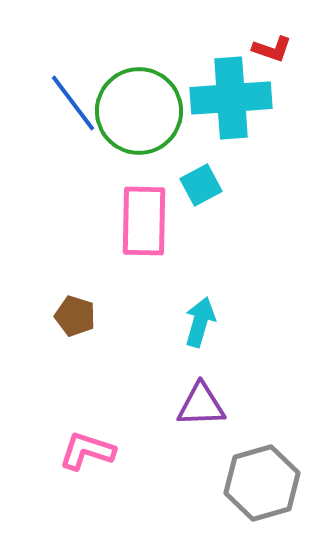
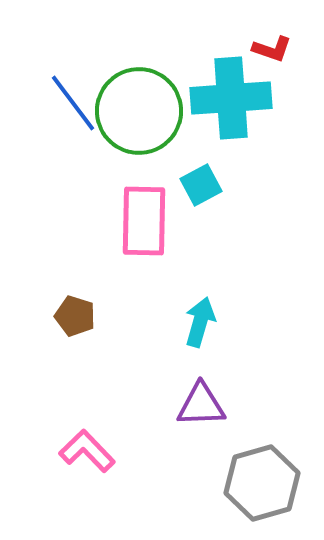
pink L-shape: rotated 28 degrees clockwise
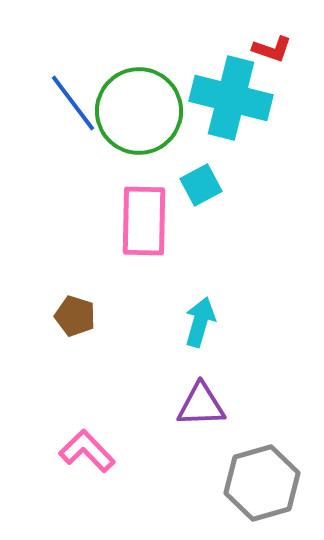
cyan cross: rotated 18 degrees clockwise
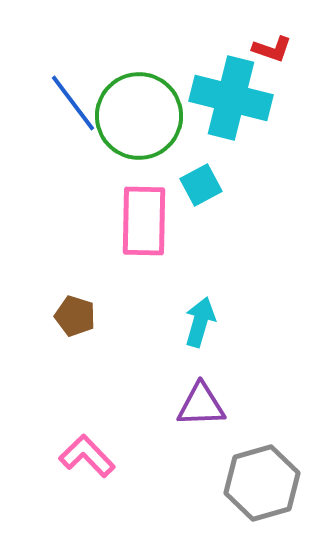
green circle: moved 5 px down
pink L-shape: moved 5 px down
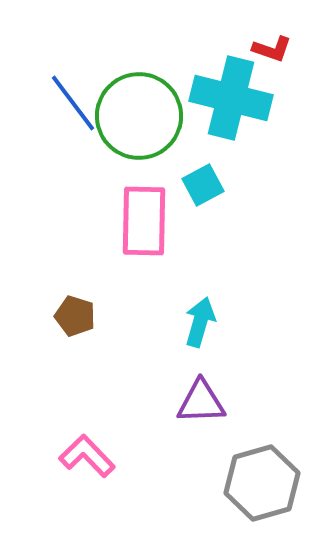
cyan square: moved 2 px right
purple triangle: moved 3 px up
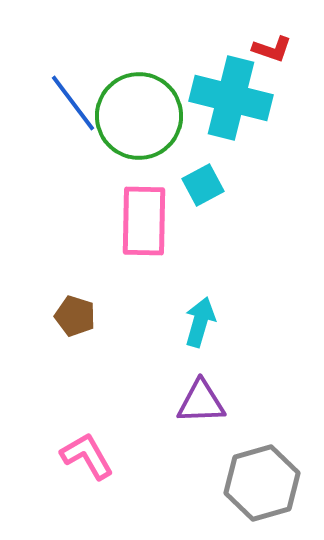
pink L-shape: rotated 14 degrees clockwise
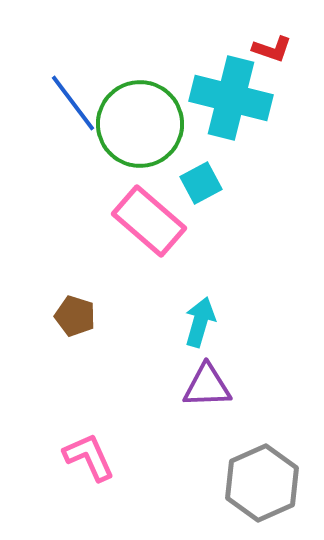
green circle: moved 1 px right, 8 px down
cyan square: moved 2 px left, 2 px up
pink rectangle: moved 5 px right; rotated 50 degrees counterclockwise
purple triangle: moved 6 px right, 16 px up
pink L-shape: moved 2 px right, 1 px down; rotated 6 degrees clockwise
gray hexagon: rotated 8 degrees counterclockwise
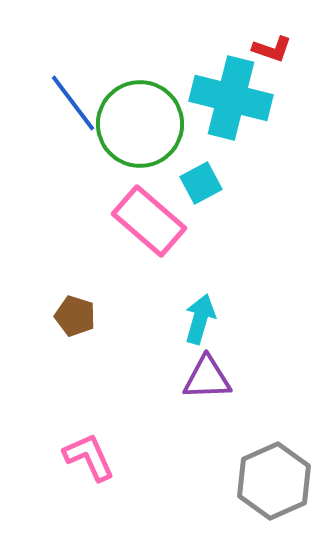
cyan arrow: moved 3 px up
purple triangle: moved 8 px up
gray hexagon: moved 12 px right, 2 px up
